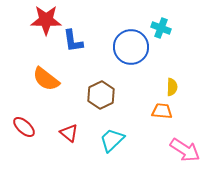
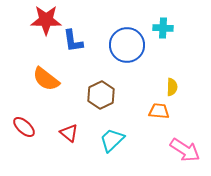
cyan cross: moved 2 px right; rotated 18 degrees counterclockwise
blue circle: moved 4 px left, 2 px up
orange trapezoid: moved 3 px left
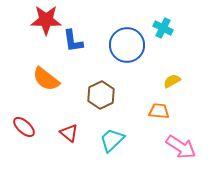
cyan cross: rotated 24 degrees clockwise
yellow semicircle: moved 6 px up; rotated 120 degrees counterclockwise
pink arrow: moved 4 px left, 3 px up
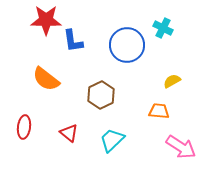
red ellipse: rotated 55 degrees clockwise
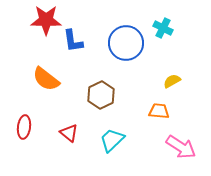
blue circle: moved 1 px left, 2 px up
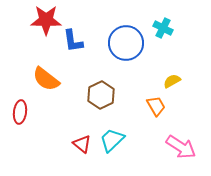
orange trapezoid: moved 3 px left, 5 px up; rotated 55 degrees clockwise
red ellipse: moved 4 px left, 15 px up
red triangle: moved 13 px right, 11 px down
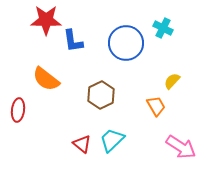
yellow semicircle: rotated 18 degrees counterclockwise
red ellipse: moved 2 px left, 2 px up
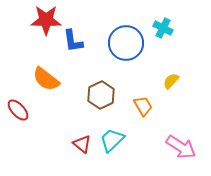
yellow semicircle: moved 1 px left
orange trapezoid: moved 13 px left
red ellipse: rotated 50 degrees counterclockwise
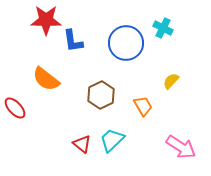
red ellipse: moved 3 px left, 2 px up
